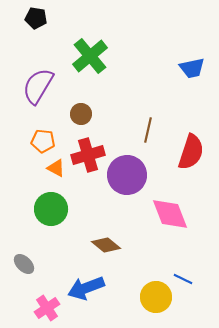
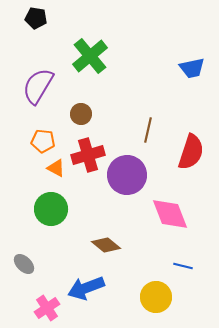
blue line: moved 13 px up; rotated 12 degrees counterclockwise
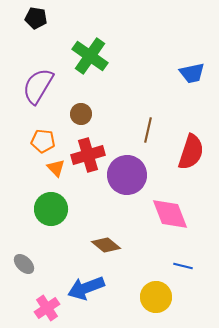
green cross: rotated 15 degrees counterclockwise
blue trapezoid: moved 5 px down
orange triangle: rotated 18 degrees clockwise
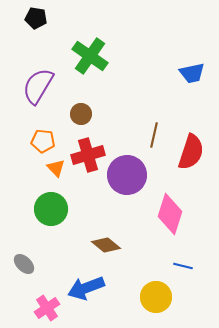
brown line: moved 6 px right, 5 px down
pink diamond: rotated 39 degrees clockwise
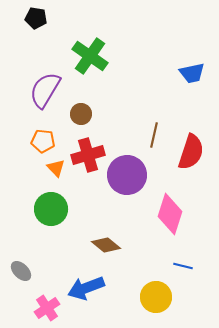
purple semicircle: moved 7 px right, 4 px down
gray ellipse: moved 3 px left, 7 px down
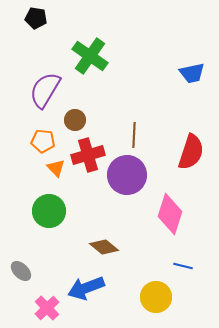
brown circle: moved 6 px left, 6 px down
brown line: moved 20 px left; rotated 10 degrees counterclockwise
green circle: moved 2 px left, 2 px down
brown diamond: moved 2 px left, 2 px down
pink cross: rotated 10 degrees counterclockwise
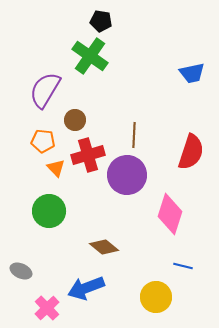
black pentagon: moved 65 px right, 3 px down
gray ellipse: rotated 20 degrees counterclockwise
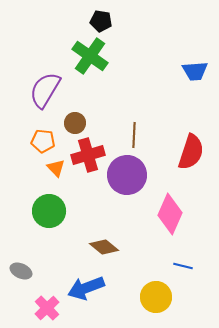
blue trapezoid: moved 3 px right, 2 px up; rotated 8 degrees clockwise
brown circle: moved 3 px down
pink diamond: rotated 6 degrees clockwise
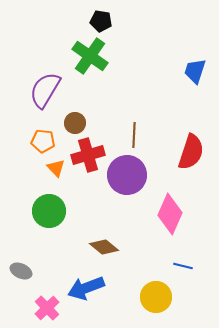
blue trapezoid: rotated 112 degrees clockwise
